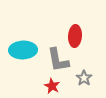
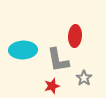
red star: rotated 28 degrees clockwise
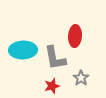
gray L-shape: moved 3 px left, 2 px up
gray star: moved 3 px left
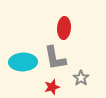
red ellipse: moved 11 px left, 8 px up
cyan ellipse: moved 12 px down
red star: moved 1 px down
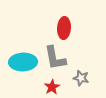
gray star: rotated 21 degrees counterclockwise
red star: rotated 14 degrees counterclockwise
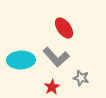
red ellipse: rotated 40 degrees counterclockwise
gray L-shape: moved 1 px right, 1 px up; rotated 32 degrees counterclockwise
cyan ellipse: moved 2 px left, 2 px up
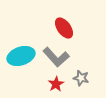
cyan ellipse: moved 4 px up; rotated 16 degrees counterclockwise
red star: moved 4 px right, 3 px up
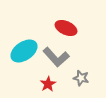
red ellipse: moved 2 px right; rotated 30 degrees counterclockwise
cyan ellipse: moved 3 px right, 5 px up; rotated 16 degrees counterclockwise
red star: moved 8 px left
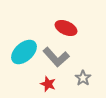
cyan ellipse: moved 1 px down; rotated 8 degrees counterclockwise
gray star: moved 2 px right; rotated 21 degrees clockwise
red star: rotated 21 degrees counterclockwise
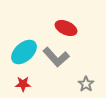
gray star: moved 3 px right, 6 px down
red star: moved 25 px left; rotated 21 degrees counterclockwise
